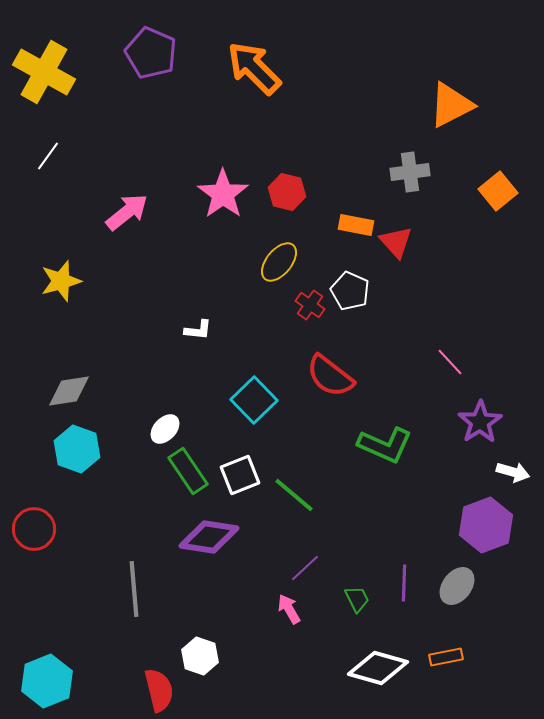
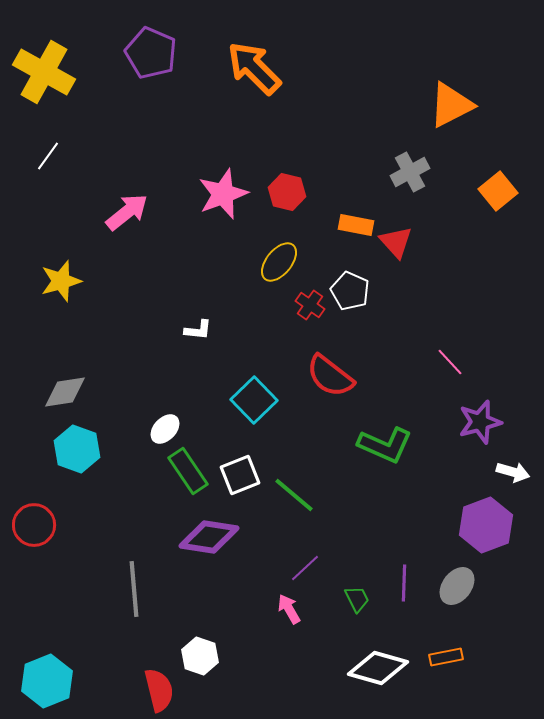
gray cross at (410, 172): rotated 21 degrees counterclockwise
pink star at (223, 194): rotated 15 degrees clockwise
gray diamond at (69, 391): moved 4 px left, 1 px down
purple star at (480, 422): rotated 18 degrees clockwise
red circle at (34, 529): moved 4 px up
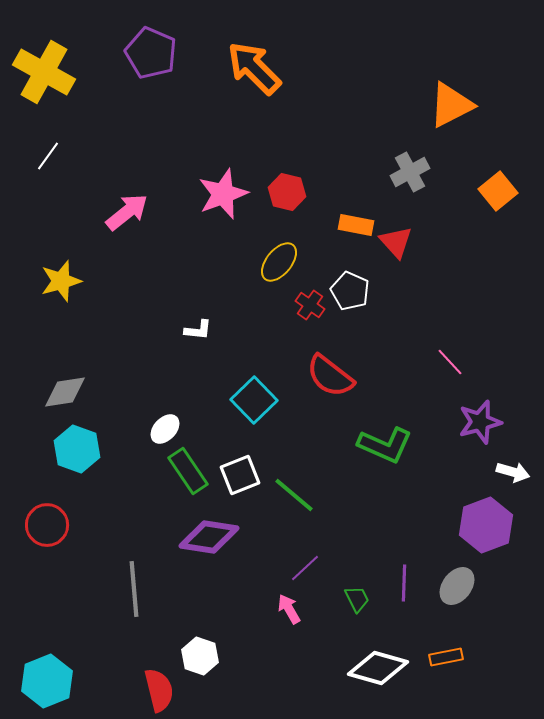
red circle at (34, 525): moved 13 px right
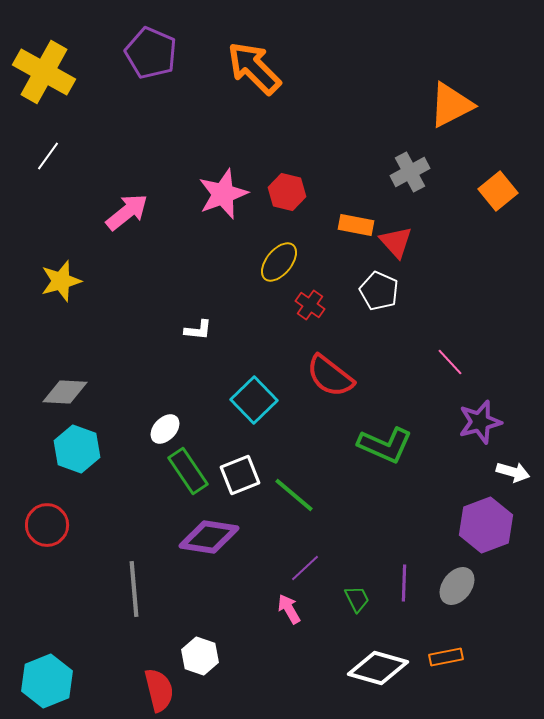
white pentagon at (350, 291): moved 29 px right
gray diamond at (65, 392): rotated 12 degrees clockwise
